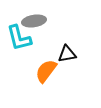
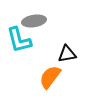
cyan L-shape: moved 2 px down
orange semicircle: moved 4 px right, 6 px down
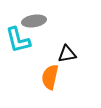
cyan L-shape: moved 1 px left
orange semicircle: rotated 25 degrees counterclockwise
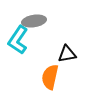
cyan L-shape: rotated 48 degrees clockwise
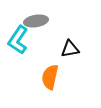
gray ellipse: moved 2 px right
black triangle: moved 3 px right, 5 px up
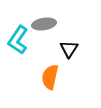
gray ellipse: moved 8 px right, 3 px down
black triangle: moved 1 px left; rotated 48 degrees counterclockwise
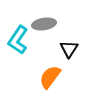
orange semicircle: rotated 25 degrees clockwise
